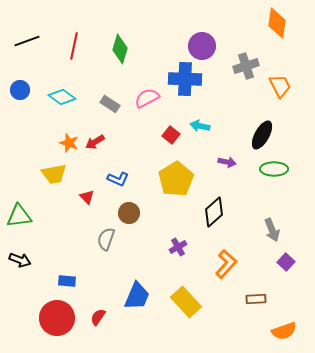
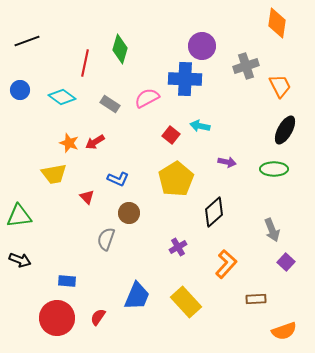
red line: moved 11 px right, 17 px down
black ellipse: moved 23 px right, 5 px up
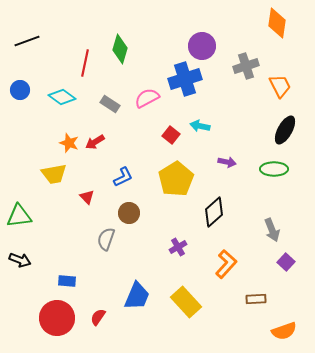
blue cross: rotated 20 degrees counterclockwise
blue L-shape: moved 5 px right, 2 px up; rotated 50 degrees counterclockwise
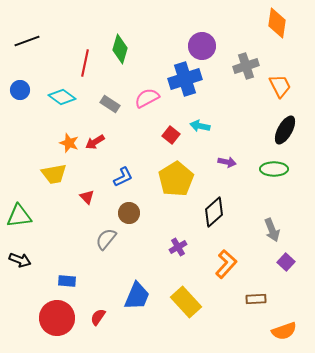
gray semicircle: rotated 20 degrees clockwise
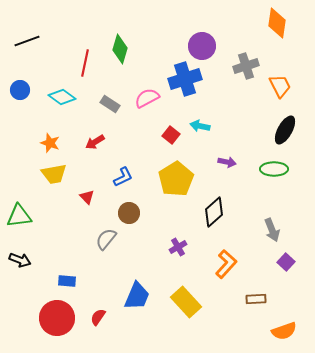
orange star: moved 19 px left
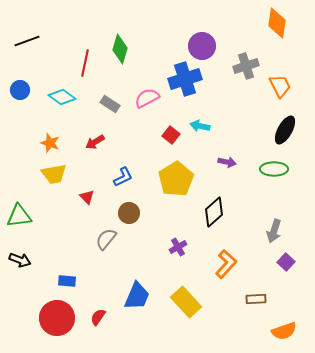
gray arrow: moved 2 px right, 1 px down; rotated 40 degrees clockwise
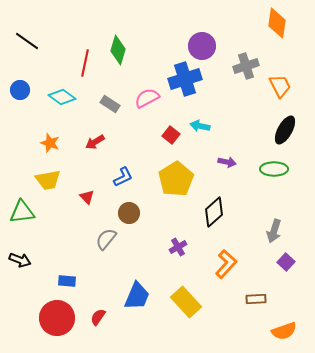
black line: rotated 55 degrees clockwise
green diamond: moved 2 px left, 1 px down
yellow trapezoid: moved 6 px left, 6 px down
green triangle: moved 3 px right, 4 px up
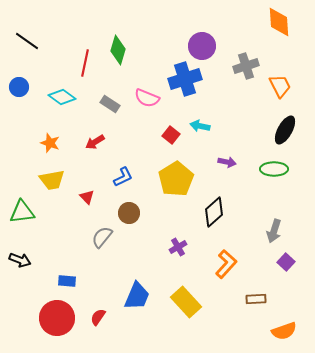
orange diamond: moved 2 px right, 1 px up; rotated 12 degrees counterclockwise
blue circle: moved 1 px left, 3 px up
pink semicircle: rotated 130 degrees counterclockwise
yellow trapezoid: moved 4 px right
gray semicircle: moved 4 px left, 2 px up
